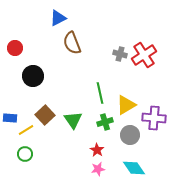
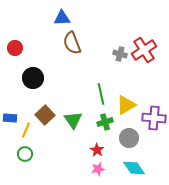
blue triangle: moved 4 px right; rotated 24 degrees clockwise
red cross: moved 5 px up
black circle: moved 2 px down
green line: moved 1 px right, 1 px down
yellow line: rotated 35 degrees counterclockwise
gray circle: moved 1 px left, 3 px down
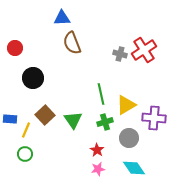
blue rectangle: moved 1 px down
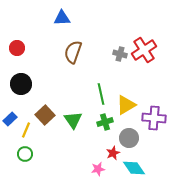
brown semicircle: moved 1 px right, 9 px down; rotated 40 degrees clockwise
red circle: moved 2 px right
black circle: moved 12 px left, 6 px down
blue rectangle: rotated 48 degrees counterclockwise
red star: moved 16 px right, 3 px down; rotated 16 degrees clockwise
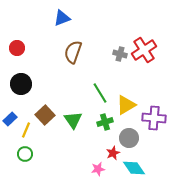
blue triangle: rotated 18 degrees counterclockwise
green line: moved 1 px left, 1 px up; rotated 20 degrees counterclockwise
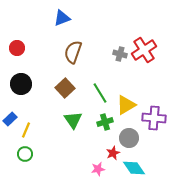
brown square: moved 20 px right, 27 px up
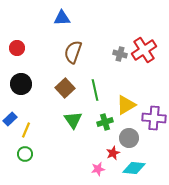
blue triangle: rotated 18 degrees clockwise
green line: moved 5 px left, 3 px up; rotated 20 degrees clockwise
cyan diamond: rotated 50 degrees counterclockwise
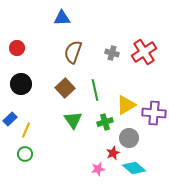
red cross: moved 2 px down
gray cross: moved 8 px left, 1 px up
purple cross: moved 5 px up
cyan diamond: rotated 35 degrees clockwise
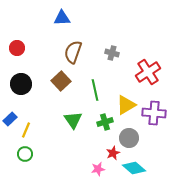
red cross: moved 4 px right, 20 px down
brown square: moved 4 px left, 7 px up
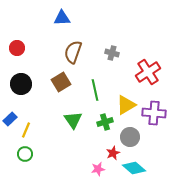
brown square: moved 1 px down; rotated 12 degrees clockwise
gray circle: moved 1 px right, 1 px up
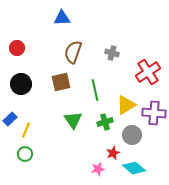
brown square: rotated 18 degrees clockwise
gray circle: moved 2 px right, 2 px up
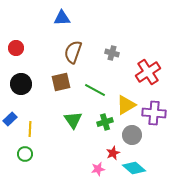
red circle: moved 1 px left
green line: rotated 50 degrees counterclockwise
yellow line: moved 4 px right, 1 px up; rotated 21 degrees counterclockwise
